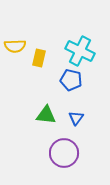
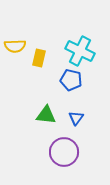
purple circle: moved 1 px up
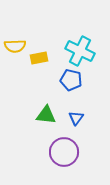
yellow rectangle: rotated 66 degrees clockwise
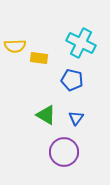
cyan cross: moved 1 px right, 8 px up
yellow rectangle: rotated 18 degrees clockwise
blue pentagon: moved 1 px right
green triangle: rotated 25 degrees clockwise
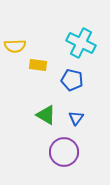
yellow rectangle: moved 1 px left, 7 px down
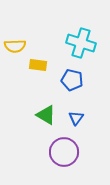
cyan cross: rotated 8 degrees counterclockwise
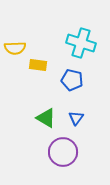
yellow semicircle: moved 2 px down
green triangle: moved 3 px down
purple circle: moved 1 px left
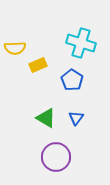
yellow rectangle: rotated 30 degrees counterclockwise
blue pentagon: rotated 20 degrees clockwise
purple circle: moved 7 px left, 5 px down
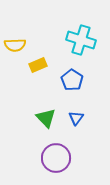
cyan cross: moved 3 px up
yellow semicircle: moved 3 px up
green triangle: rotated 15 degrees clockwise
purple circle: moved 1 px down
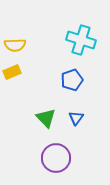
yellow rectangle: moved 26 px left, 7 px down
blue pentagon: rotated 20 degrees clockwise
